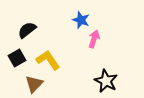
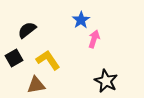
blue star: rotated 18 degrees clockwise
black square: moved 3 px left
brown triangle: moved 2 px right, 1 px down; rotated 36 degrees clockwise
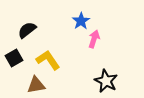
blue star: moved 1 px down
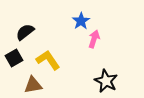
black semicircle: moved 2 px left, 2 px down
brown triangle: moved 3 px left
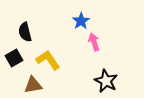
black semicircle: rotated 66 degrees counterclockwise
pink arrow: moved 3 px down; rotated 36 degrees counterclockwise
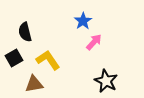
blue star: moved 2 px right
pink arrow: rotated 60 degrees clockwise
brown triangle: moved 1 px right, 1 px up
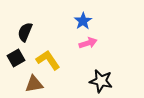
black semicircle: rotated 36 degrees clockwise
pink arrow: moved 6 px left, 1 px down; rotated 30 degrees clockwise
black square: moved 2 px right
black star: moved 5 px left; rotated 15 degrees counterclockwise
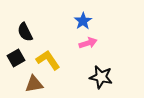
black semicircle: rotated 48 degrees counterclockwise
black star: moved 4 px up
